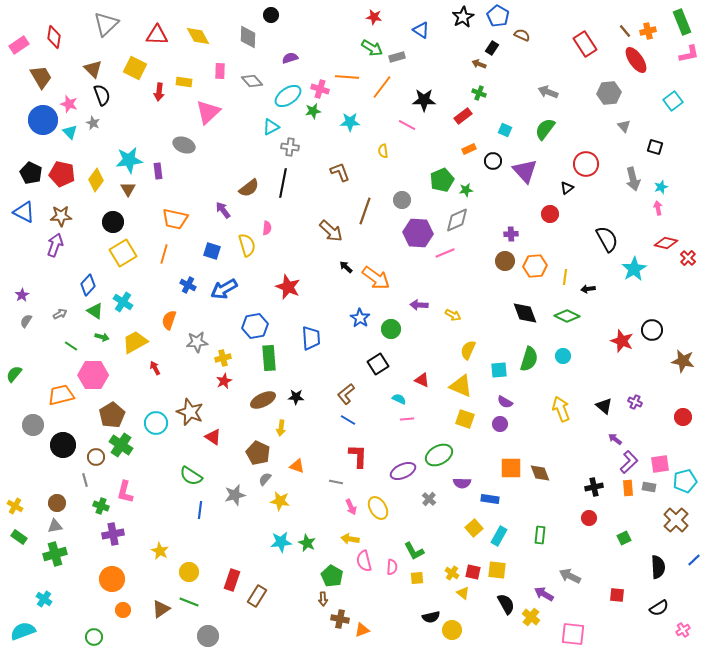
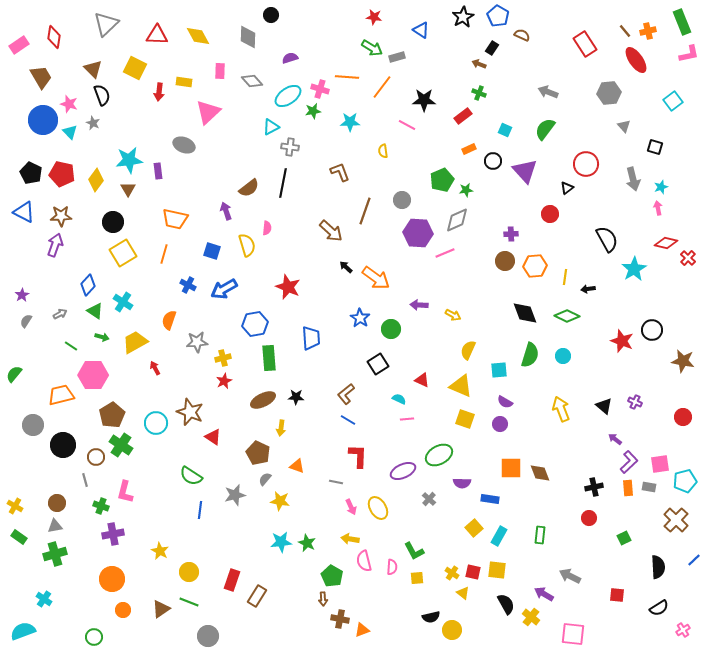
purple arrow at (223, 210): moved 3 px right, 1 px down; rotated 18 degrees clockwise
blue hexagon at (255, 326): moved 2 px up
green semicircle at (529, 359): moved 1 px right, 4 px up
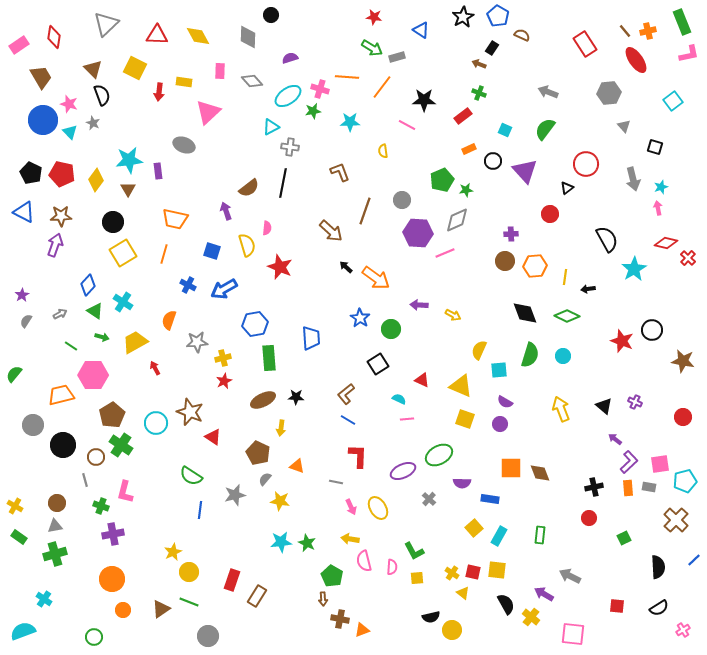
red star at (288, 287): moved 8 px left, 20 px up
yellow semicircle at (468, 350): moved 11 px right
yellow star at (160, 551): moved 13 px right, 1 px down; rotated 18 degrees clockwise
red square at (617, 595): moved 11 px down
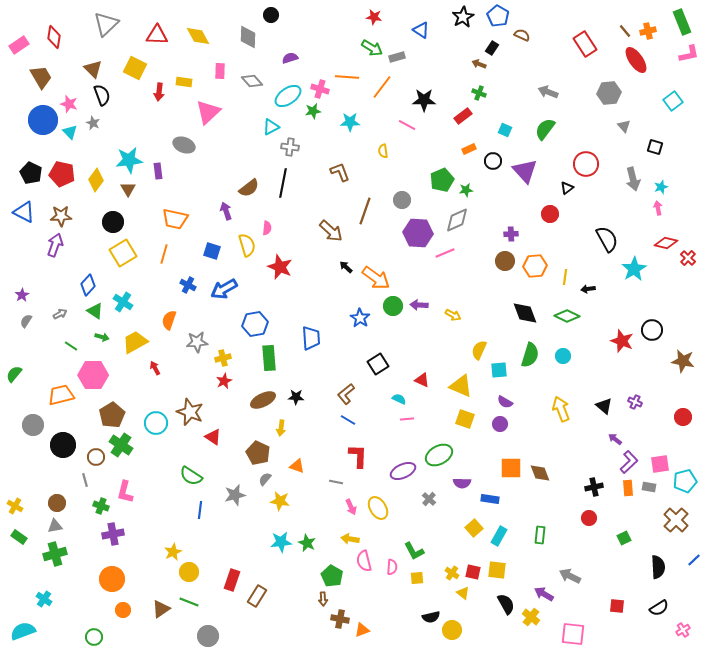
green circle at (391, 329): moved 2 px right, 23 px up
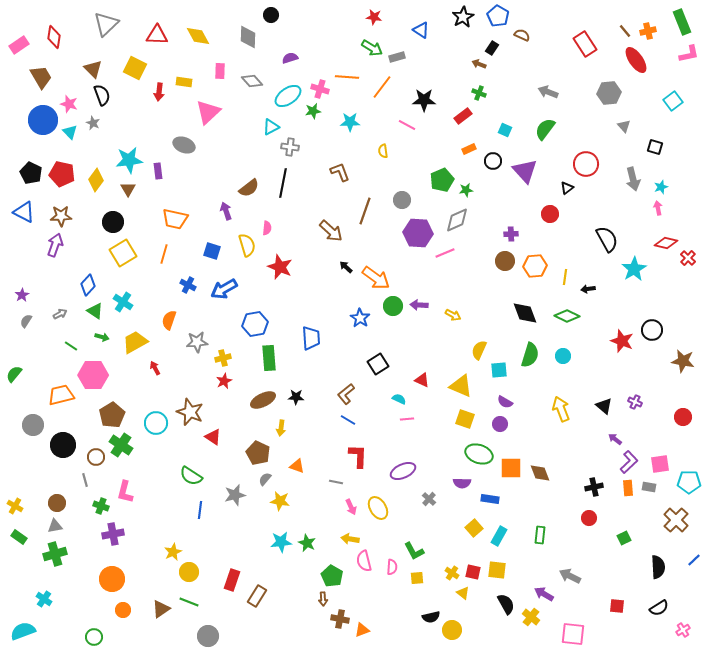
green ellipse at (439, 455): moved 40 px right, 1 px up; rotated 48 degrees clockwise
cyan pentagon at (685, 481): moved 4 px right, 1 px down; rotated 15 degrees clockwise
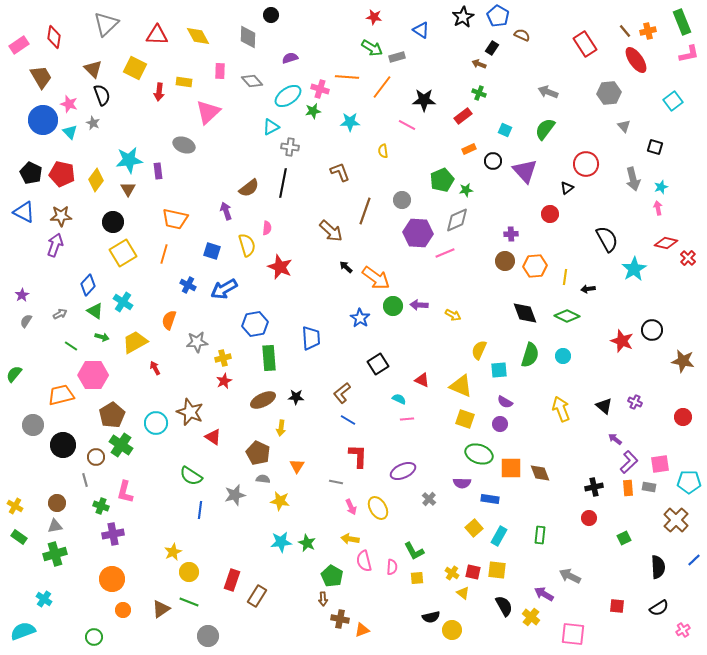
brown L-shape at (346, 394): moved 4 px left, 1 px up
orange triangle at (297, 466): rotated 42 degrees clockwise
gray semicircle at (265, 479): moved 2 px left; rotated 56 degrees clockwise
black semicircle at (506, 604): moved 2 px left, 2 px down
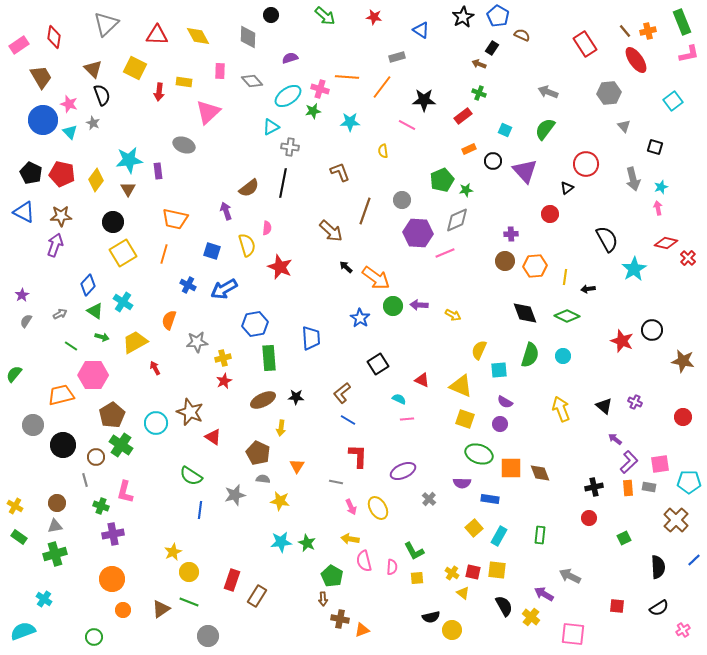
green arrow at (372, 48): moved 47 px left, 32 px up; rotated 10 degrees clockwise
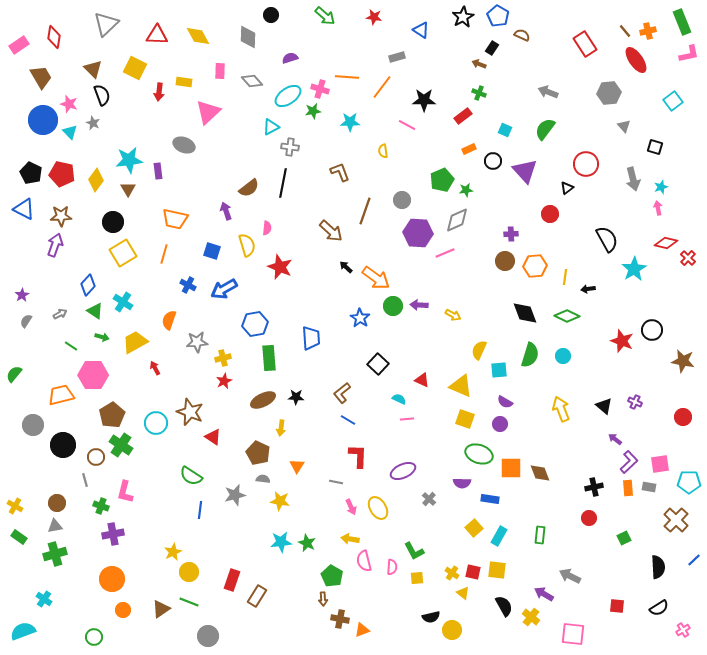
blue triangle at (24, 212): moved 3 px up
black square at (378, 364): rotated 15 degrees counterclockwise
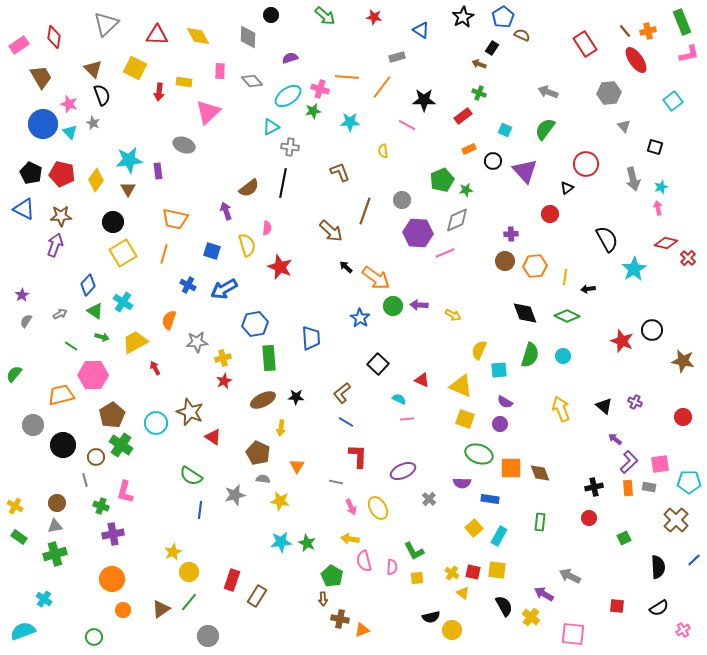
blue pentagon at (498, 16): moved 5 px right, 1 px down; rotated 10 degrees clockwise
blue circle at (43, 120): moved 4 px down
blue line at (348, 420): moved 2 px left, 2 px down
green rectangle at (540, 535): moved 13 px up
green line at (189, 602): rotated 72 degrees counterclockwise
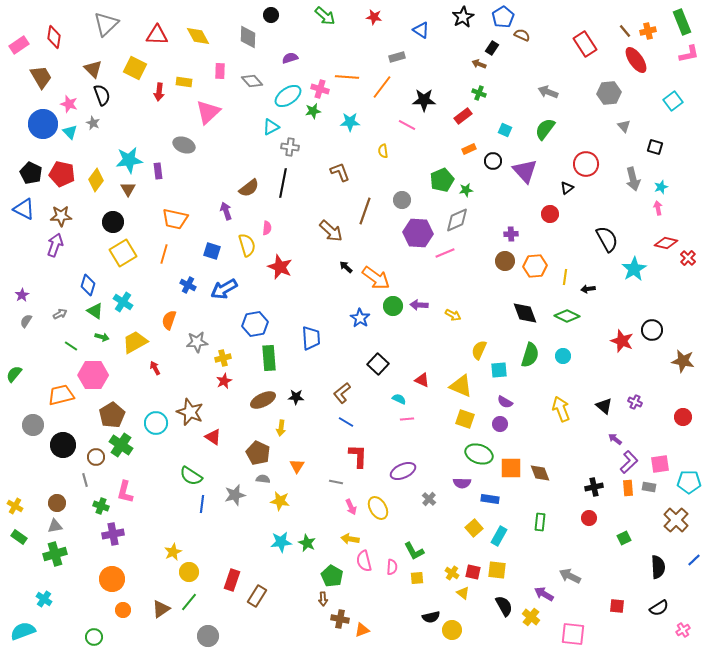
blue diamond at (88, 285): rotated 25 degrees counterclockwise
blue line at (200, 510): moved 2 px right, 6 px up
